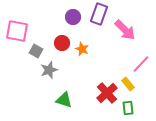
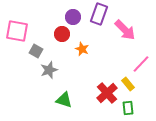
red circle: moved 9 px up
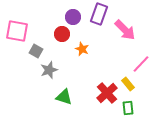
green triangle: moved 3 px up
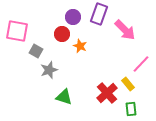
orange star: moved 2 px left, 3 px up
green rectangle: moved 3 px right, 1 px down
